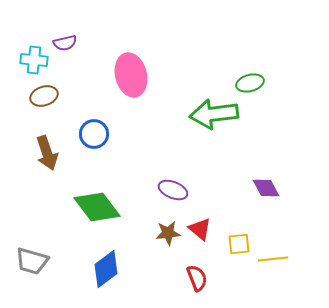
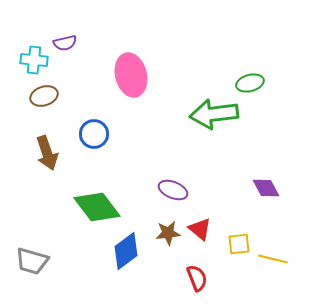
yellow line: rotated 20 degrees clockwise
blue diamond: moved 20 px right, 18 px up
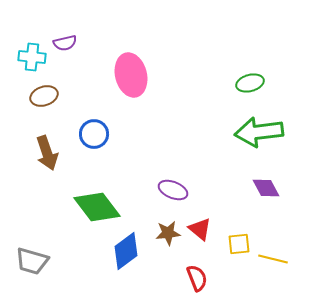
cyan cross: moved 2 px left, 3 px up
green arrow: moved 45 px right, 18 px down
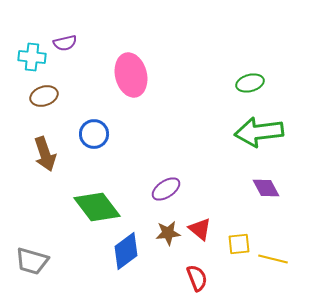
brown arrow: moved 2 px left, 1 px down
purple ellipse: moved 7 px left, 1 px up; rotated 56 degrees counterclockwise
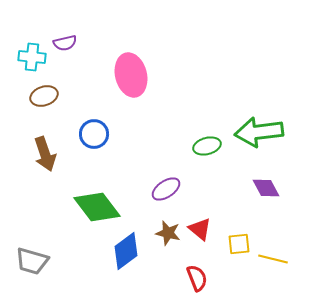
green ellipse: moved 43 px left, 63 px down
brown star: rotated 20 degrees clockwise
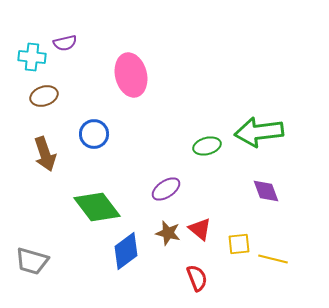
purple diamond: moved 3 px down; rotated 8 degrees clockwise
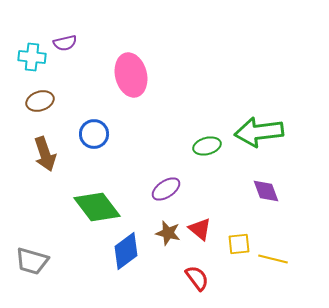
brown ellipse: moved 4 px left, 5 px down
red semicircle: rotated 16 degrees counterclockwise
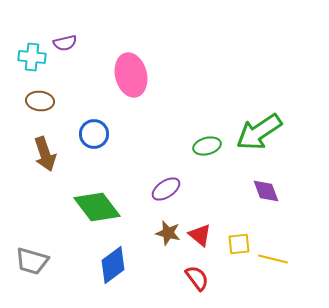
brown ellipse: rotated 24 degrees clockwise
green arrow: rotated 27 degrees counterclockwise
red triangle: moved 6 px down
blue diamond: moved 13 px left, 14 px down
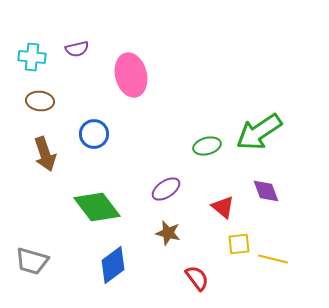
purple semicircle: moved 12 px right, 6 px down
red triangle: moved 23 px right, 28 px up
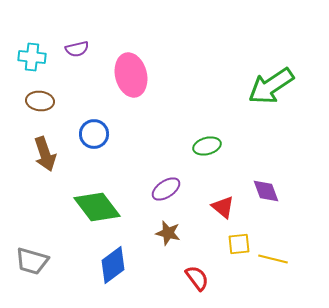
green arrow: moved 12 px right, 46 px up
